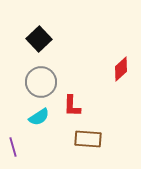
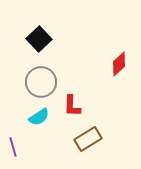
red diamond: moved 2 px left, 5 px up
brown rectangle: rotated 36 degrees counterclockwise
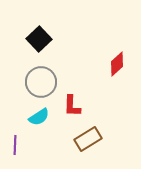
red diamond: moved 2 px left
purple line: moved 2 px right, 2 px up; rotated 18 degrees clockwise
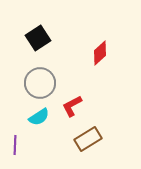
black square: moved 1 px left, 1 px up; rotated 10 degrees clockwise
red diamond: moved 17 px left, 11 px up
gray circle: moved 1 px left, 1 px down
red L-shape: rotated 60 degrees clockwise
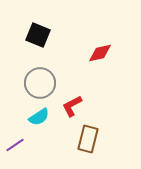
black square: moved 3 px up; rotated 35 degrees counterclockwise
red diamond: rotated 30 degrees clockwise
brown rectangle: rotated 44 degrees counterclockwise
purple line: rotated 54 degrees clockwise
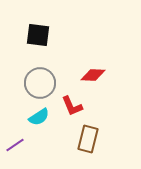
black square: rotated 15 degrees counterclockwise
red diamond: moved 7 px left, 22 px down; rotated 15 degrees clockwise
red L-shape: rotated 85 degrees counterclockwise
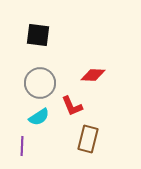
purple line: moved 7 px right, 1 px down; rotated 54 degrees counterclockwise
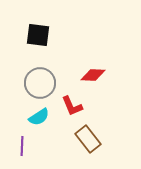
brown rectangle: rotated 52 degrees counterclockwise
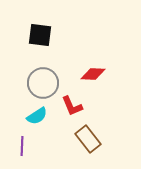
black square: moved 2 px right
red diamond: moved 1 px up
gray circle: moved 3 px right
cyan semicircle: moved 2 px left, 1 px up
